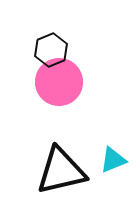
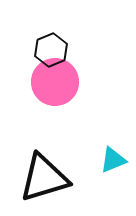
pink circle: moved 4 px left
black triangle: moved 17 px left, 7 px down; rotated 4 degrees counterclockwise
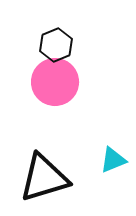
black hexagon: moved 5 px right, 5 px up
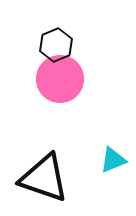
pink circle: moved 5 px right, 3 px up
black triangle: rotated 36 degrees clockwise
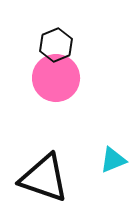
pink circle: moved 4 px left, 1 px up
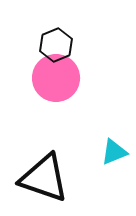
cyan triangle: moved 1 px right, 8 px up
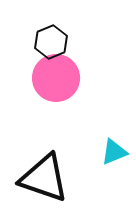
black hexagon: moved 5 px left, 3 px up
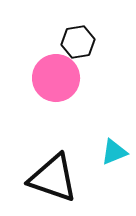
black hexagon: moved 27 px right; rotated 12 degrees clockwise
black triangle: moved 9 px right
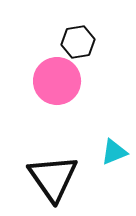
pink circle: moved 1 px right, 3 px down
black triangle: rotated 36 degrees clockwise
